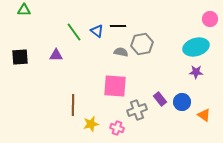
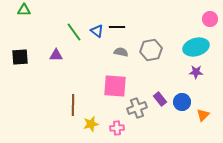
black line: moved 1 px left, 1 px down
gray hexagon: moved 9 px right, 6 px down
gray cross: moved 2 px up
orange triangle: moved 1 px left; rotated 40 degrees clockwise
pink cross: rotated 24 degrees counterclockwise
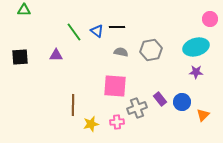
pink cross: moved 6 px up
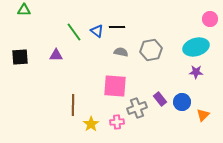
yellow star: rotated 21 degrees counterclockwise
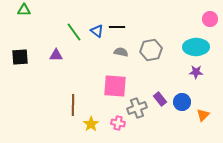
cyan ellipse: rotated 15 degrees clockwise
pink cross: moved 1 px right, 1 px down; rotated 16 degrees clockwise
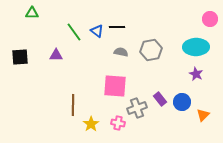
green triangle: moved 8 px right, 3 px down
purple star: moved 2 px down; rotated 24 degrees clockwise
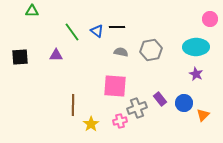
green triangle: moved 2 px up
green line: moved 2 px left
blue circle: moved 2 px right, 1 px down
pink cross: moved 2 px right, 2 px up; rotated 24 degrees counterclockwise
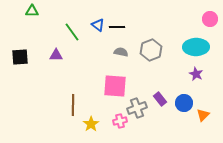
blue triangle: moved 1 px right, 6 px up
gray hexagon: rotated 10 degrees counterclockwise
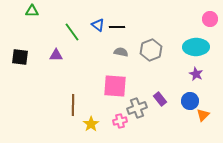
black square: rotated 12 degrees clockwise
blue circle: moved 6 px right, 2 px up
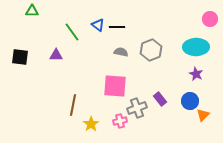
brown line: rotated 10 degrees clockwise
